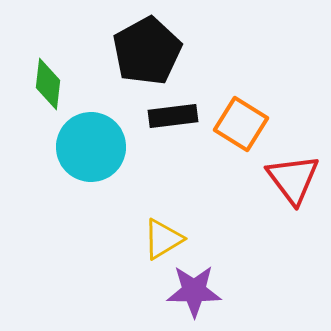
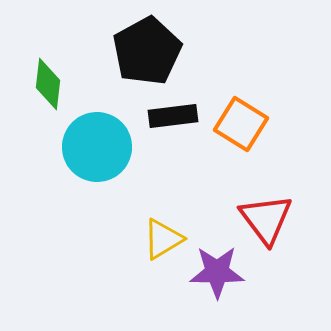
cyan circle: moved 6 px right
red triangle: moved 27 px left, 40 px down
purple star: moved 23 px right, 19 px up
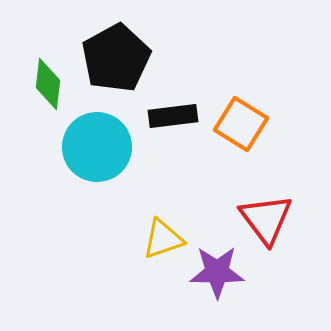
black pentagon: moved 31 px left, 7 px down
yellow triangle: rotated 12 degrees clockwise
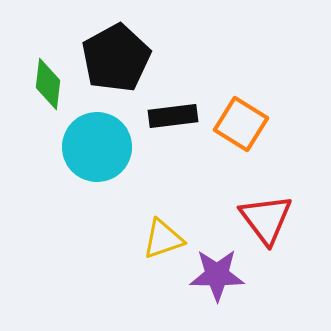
purple star: moved 3 px down
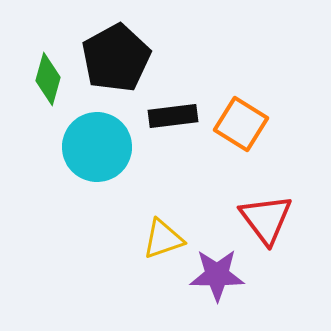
green diamond: moved 5 px up; rotated 9 degrees clockwise
